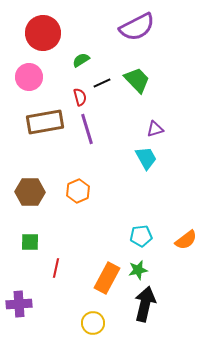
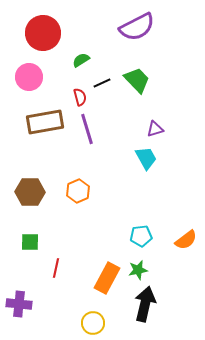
purple cross: rotated 10 degrees clockwise
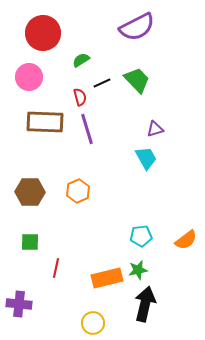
brown rectangle: rotated 12 degrees clockwise
orange rectangle: rotated 48 degrees clockwise
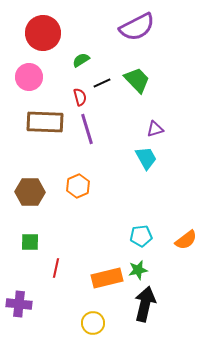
orange hexagon: moved 5 px up
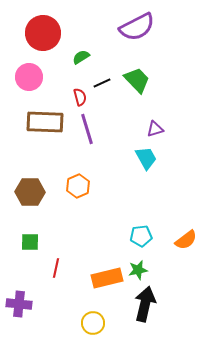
green semicircle: moved 3 px up
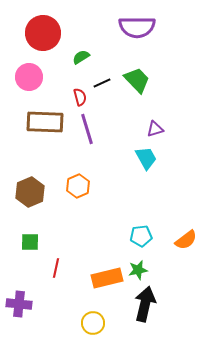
purple semicircle: rotated 27 degrees clockwise
brown hexagon: rotated 24 degrees counterclockwise
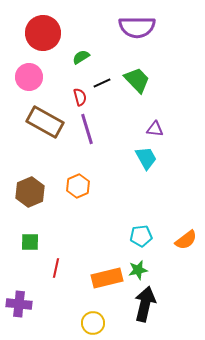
brown rectangle: rotated 27 degrees clockwise
purple triangle: rotated 24 degrees clockwise
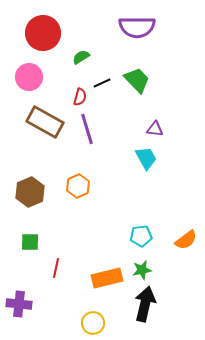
red semicircle: rotated 30 degrees clockwise
green star: moved 4 px right
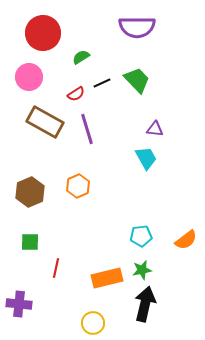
red semicircle: moved 4 px left, 3 px up; rotated 42 degrees clockwise
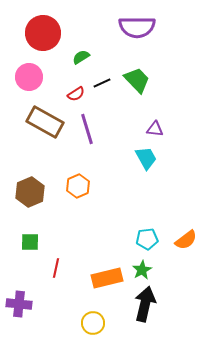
cyan pentagon: moved 6 px right, 3 px down
green star: rotated 18 degrees counterclockwise
